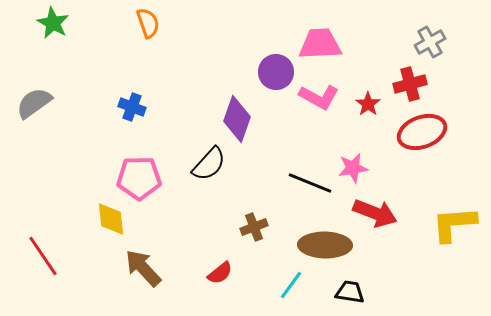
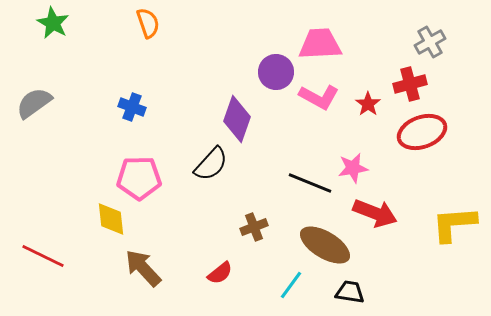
black semicircle: moved 2 px right
brown ellipse: rotated 30 degrees clockwise
red line: rotated 30 degrees counterclockwise
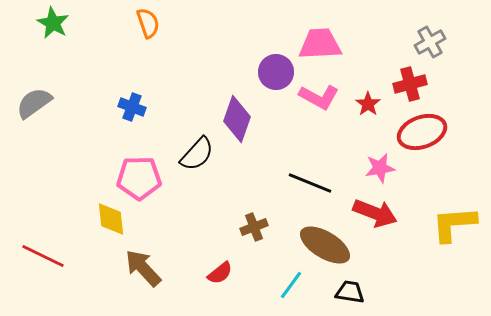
black semicircle: moved 14 px left, 10 px up
pink star: moved 27 px right
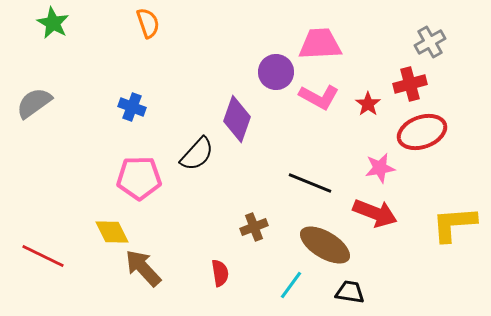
yellow diamond: moved 1 px right, 13 px down; rotated 21 degrees counterclockwise
red semicircle: rotated 60 degrees counterclockwise
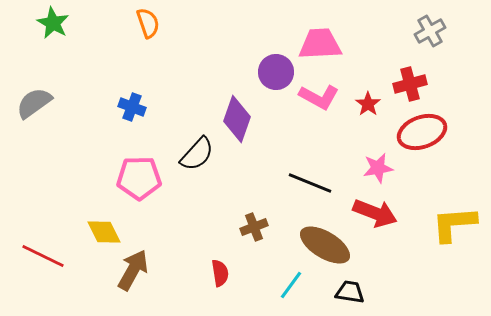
gray cross: moved 11 px up
pink star: moved 2 px left
yellow diamond: moved 8 px left
brown arrow: moved 10 px left, 2 px down; rotated 72 degrees clockwise
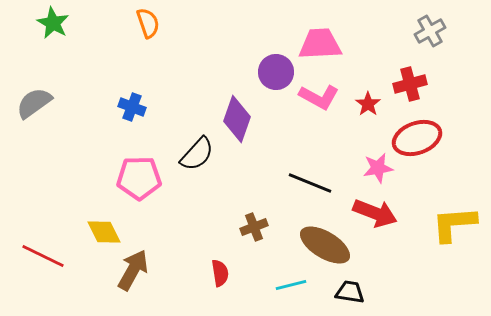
red ellipse: moved 5 px left, 6 px down
cyan line: rotated 40 degrees clockwise
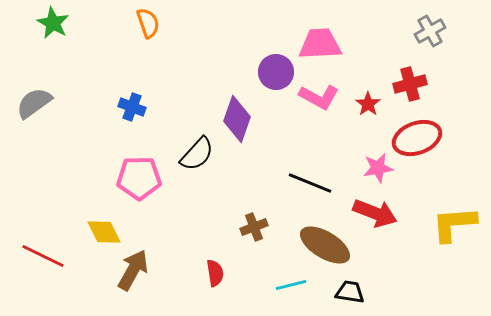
red semicircle: moved 5 px left
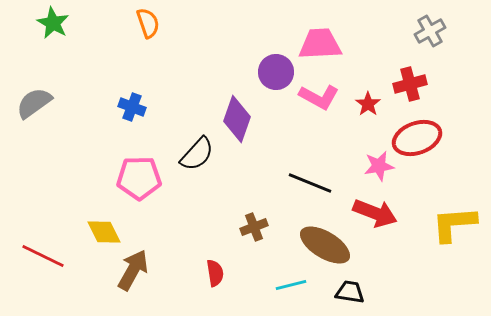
pink star: moved 1 px right, 2 px up
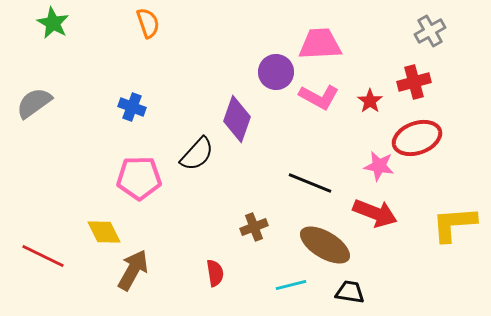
red cross: moved 4 px right, 2 px up
red star: moved 2 px right, 3 px up
pink star: rotated 20 degrees clockwise
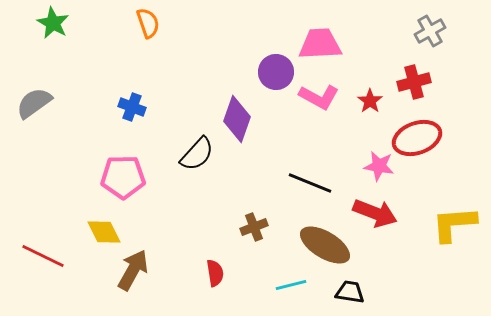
pink pentagon: moved 16 px left, 1 px up
